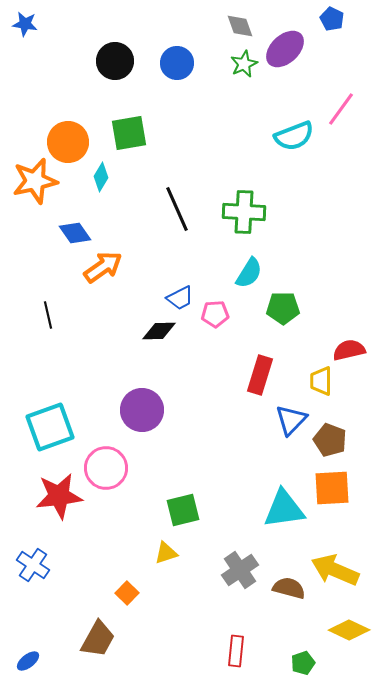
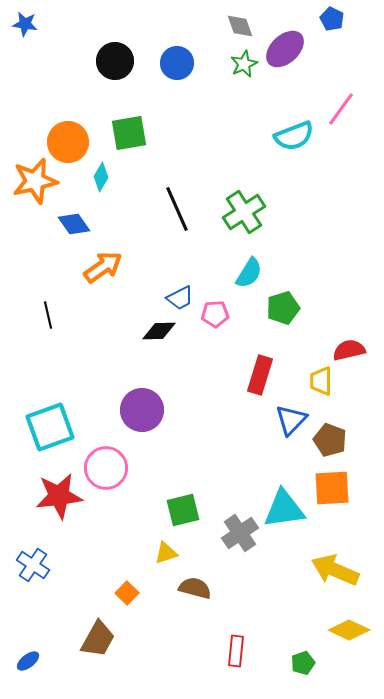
green cross at (244, 212): rotated 36 degrees counterclockwise
blue diamond at (75, 233): moved 1 px left, 9 px up
green pentagon at (283, 308): rotated 16 degrees counterclockwise
gray cross at (240, 570): moved 37 px up
brown semicircle at (289, 588): moved 94 px left
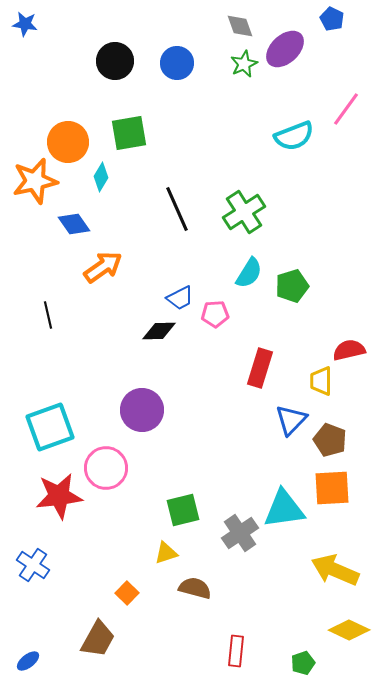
pink line at (341, 109): moved 5 px right
green pentagon at (283, 308): moved 9 px right, 22 px up
red rectangle at (260, 375): moved 7 px up
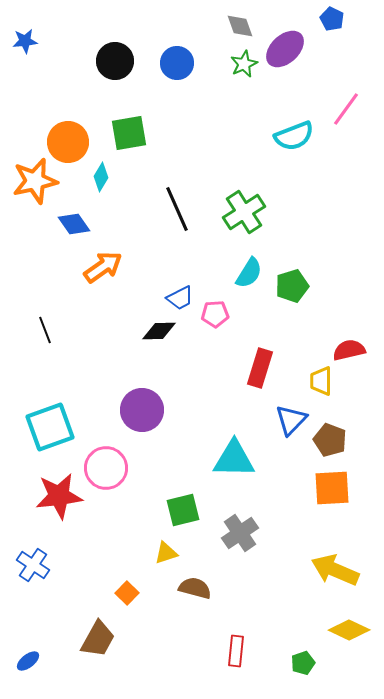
blue star at (25, 24): moved 17 px down; rotated 15 degrees counterclockwise
black line at (48, 315): moved 3 px left, 15 px down; rotated 8 degrees counterclockwise
cyan triangle at (284, 509): moved 50 px left, 50 px up; rotated 9 degrees clockwise
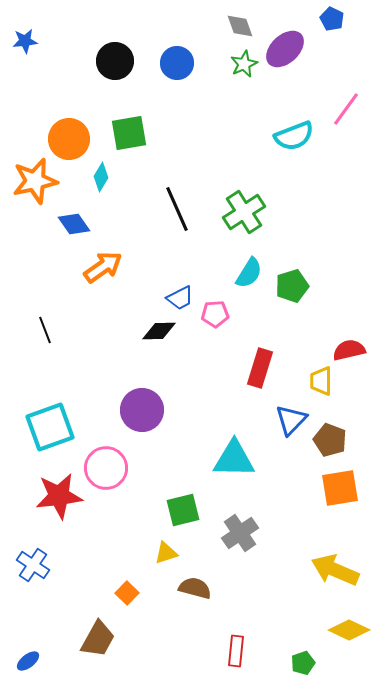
orange circle at (68, 142): moved 1 px right, 3 px up
orange square at (332, 488): moved 8 px right; rotated 6 degrees counterclockwise
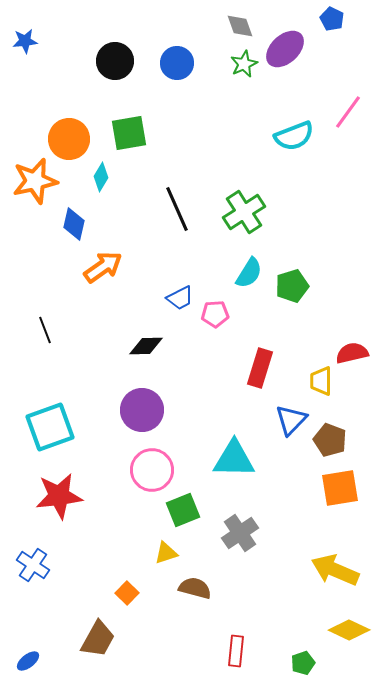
pink line at (346, 109): moved 2 px right, 3 px down
blue diamond at (74, 224): rotated 48 degrees clockwise
black diamond at (159, 331): moved 13 px left, 15 px down
red semicircle at (349, 350): moved 3 px right, 3 px down
pink circle at (106, 468): moved 46 px right, 2 px down
green square at (183, 510): rotated 8 degrees counterclockwise
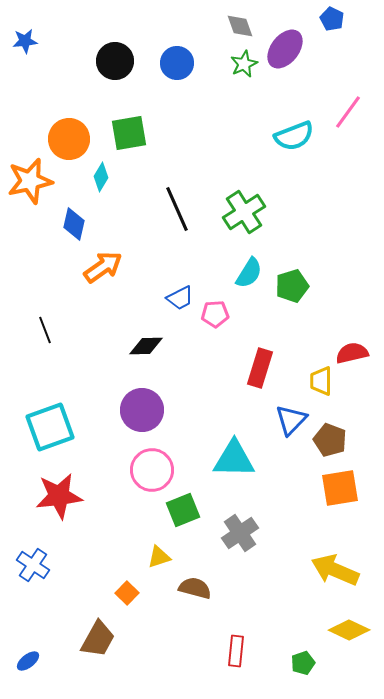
purple ellipse at (285, 49): rotated 9 degrees counterclockwise
orange star at (35, 181): moved 5 px left
yellow triangle at (166, 553): moved 7 px left, 4 px down
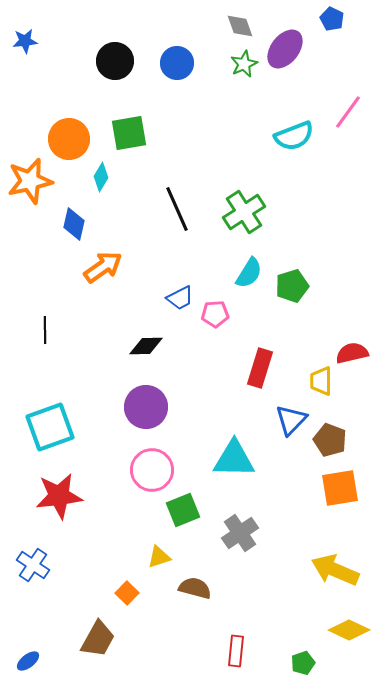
black line at (45, 330): rotated 20 degrees clockwise
purple circle at (142, 410): moved 4 px right, 3 px up
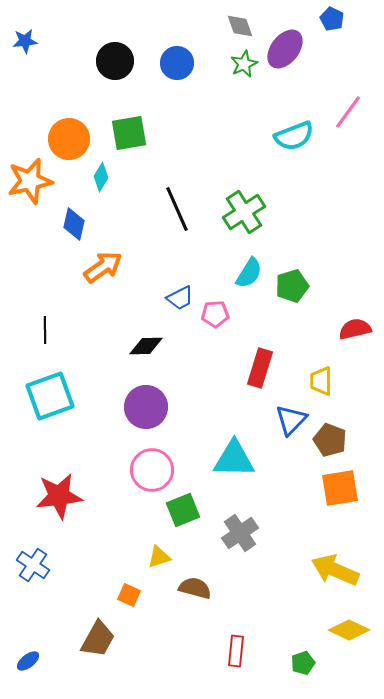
red semicircle at (352, 353): moved 3 px right, 24 px up
cyan square at (50, 427): moved 31 px up
orange square at (127, 593): moved 2 px right, 2 px down; rotated 20 degrees counterclockwise
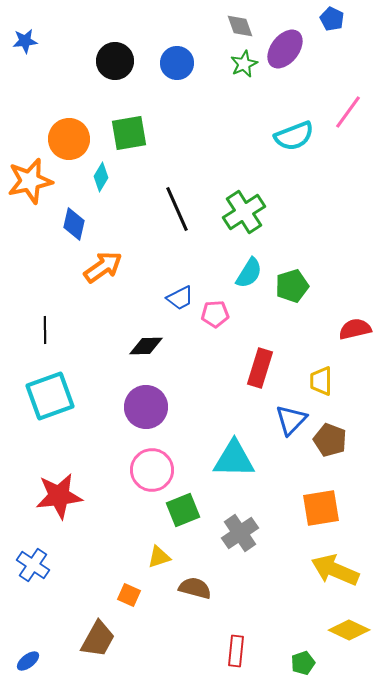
orange square at (340, 488): moved 19 px left, 20 px down
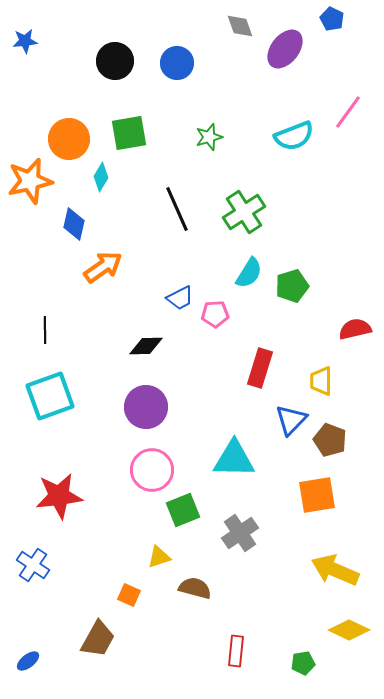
green star at (244, 64): moved 35 px left, 73 px down; rotated 8 degrees clockwise
orange square at (321, 508): moved 4 px left, 13 px up
green pentagon at (303, 663): rotated 10 degrees clockwise
